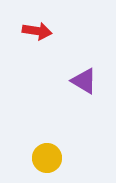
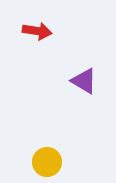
yellow circle: moved 4 px down
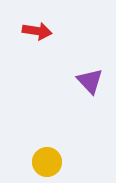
purple triangle: moved 6 px right; rotated 16 degrees clockwise
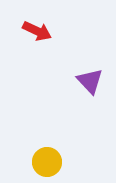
red arrow: rotated 16 degrees clockwise
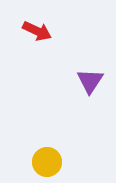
purple triangle: rotated 16 degrees clockwise
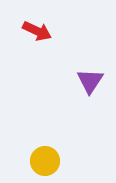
yellow circle: moved 2 px left, 1 px up
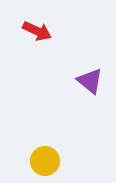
purple triangle: rotated 24 degrees counterclockwise
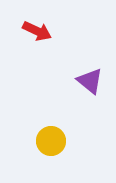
yellow circle: moved 6 px right, 20 px up
